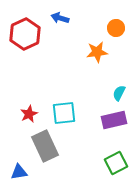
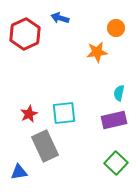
cyan semicircle: rotated 14 degrees counterclockwise
green square: rotated 20 degrees counterclockwise
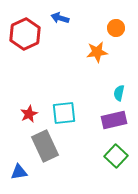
green square: moved 7 px up
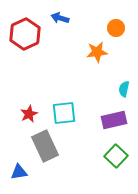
cyan semicircle: moved 5 px right, 4 px up
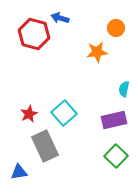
red hexagon: moved 9 px right; rotated 20 degrees counterclockwise
cyan square: rotated 35 degrees counterclockwise
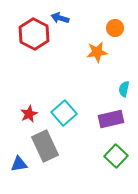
orange circle: moved 1 px left
red hexagon: rotated 12 degrees clockwise
purple rectangle: moved 3 px left, 1 px up
blue triangle: moved 8 px up
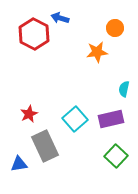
cyan square: moved 11 px right, 6 px down
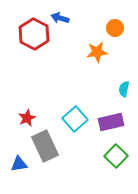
red star: moved 2 px left, 4 px down
purple rectangle: moved 3 px down
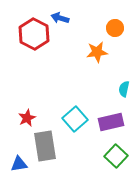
gray rectangle: rotated 16 degrees clockwise
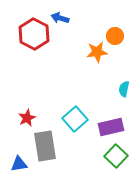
orange circle: moved 8 px down
purple rectangle: moved 5 px down
